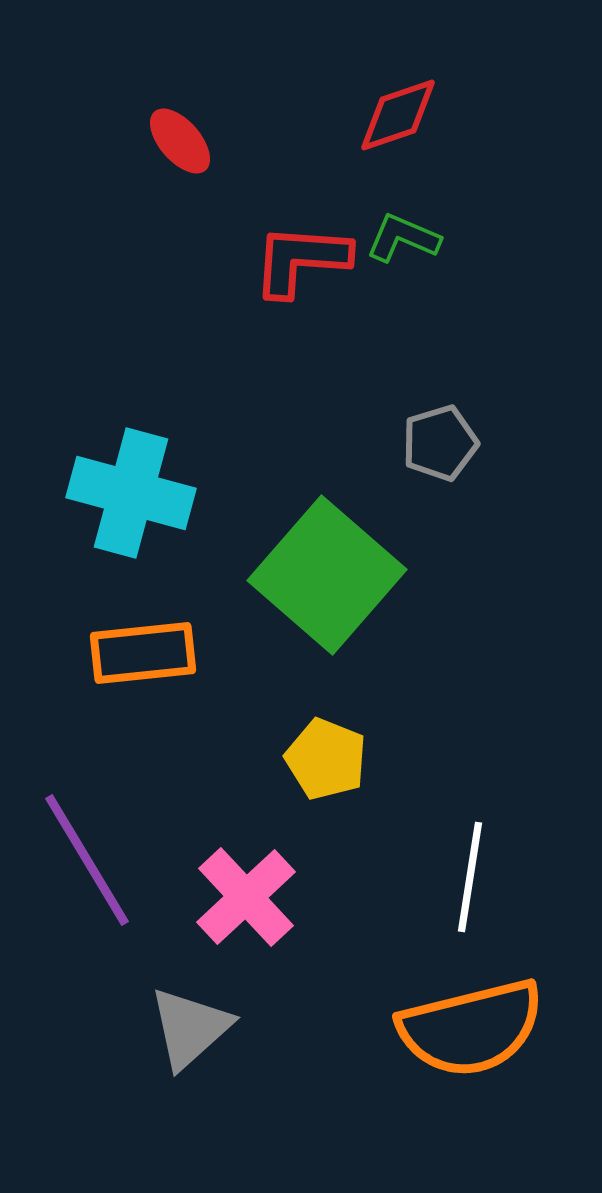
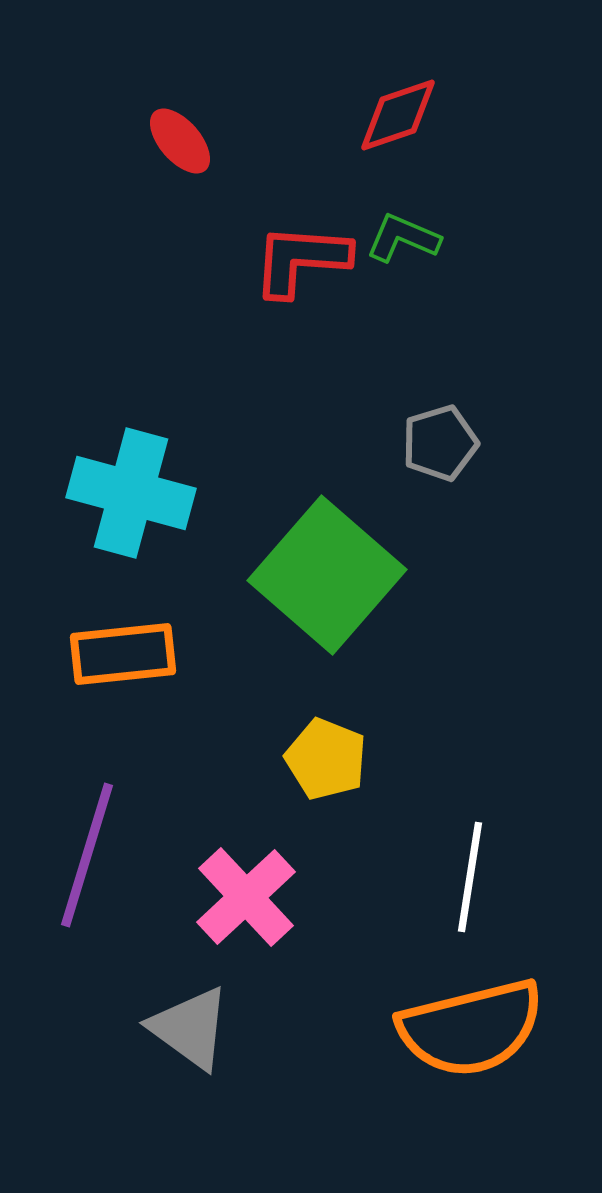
orange rectangle: moved 20 px left, 1 px down
purple line: moved 5 px up; rotated 48 degrees clockwise
gray triangle: rotated 42 degrees counterclockwise
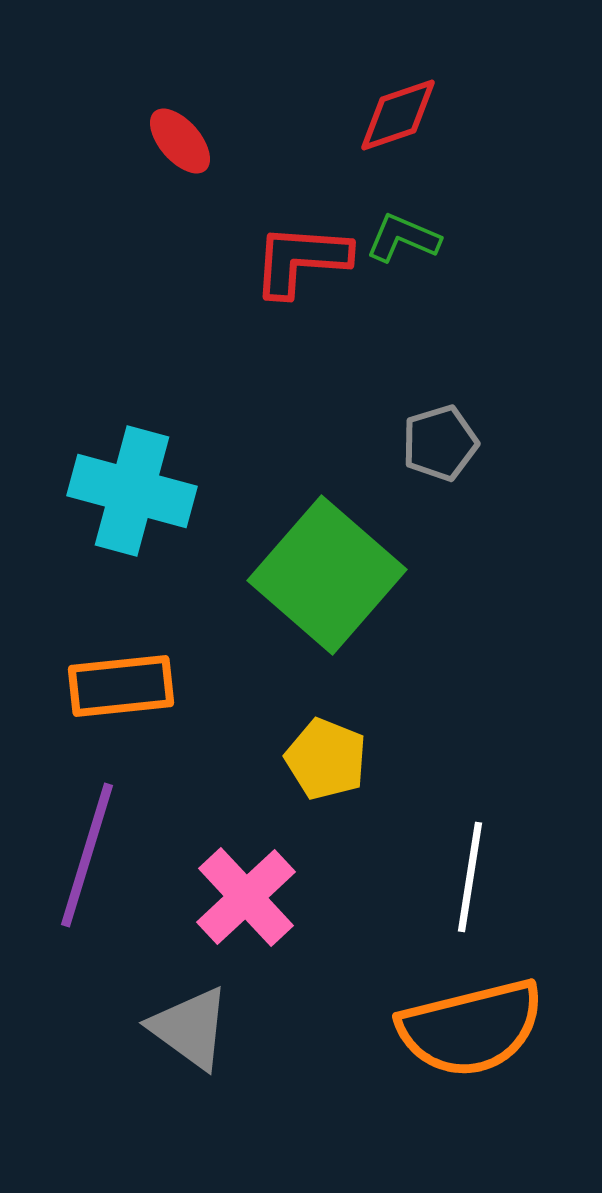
cyan cross: moved 1 px right, 2 px up
orange rectangle: moved 2 px left, 32 px down
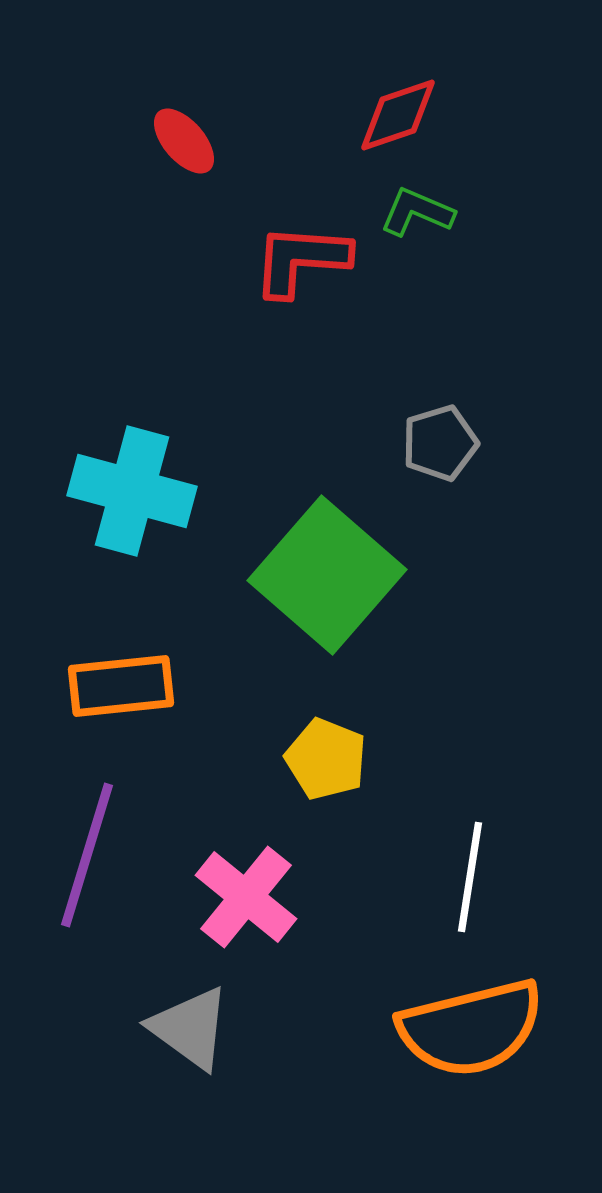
red ellipse: moved 4 px right
green L-shape: moved 14 px right, 26 px up
pink cross: rotated 8 degrees counterclockwise
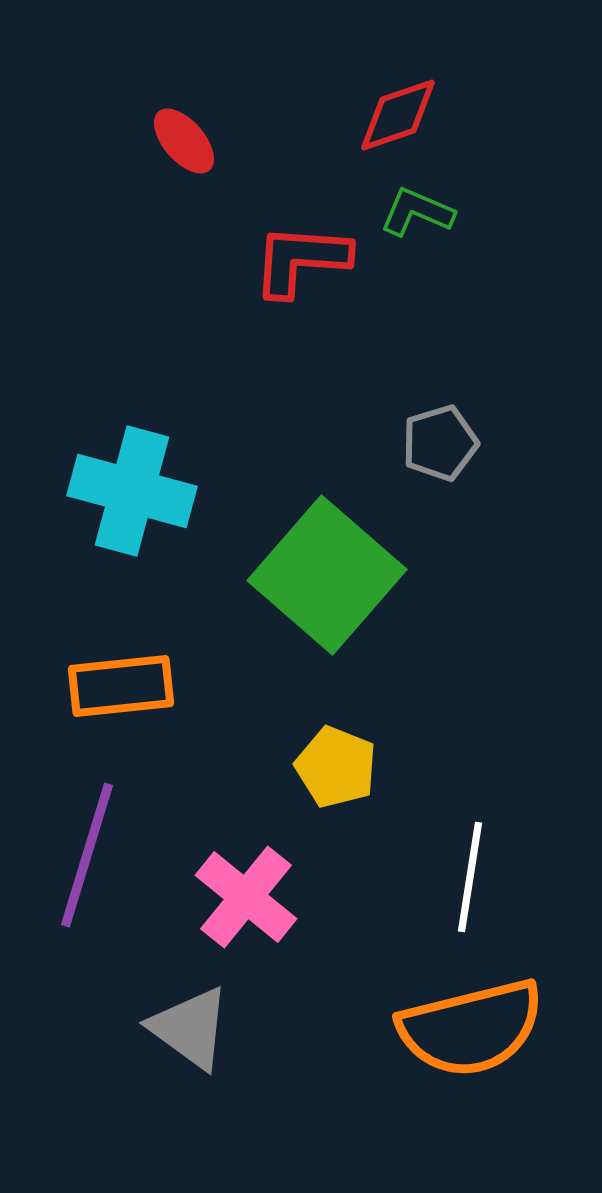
yellow pentagon: moved 10 px right, 8 px down
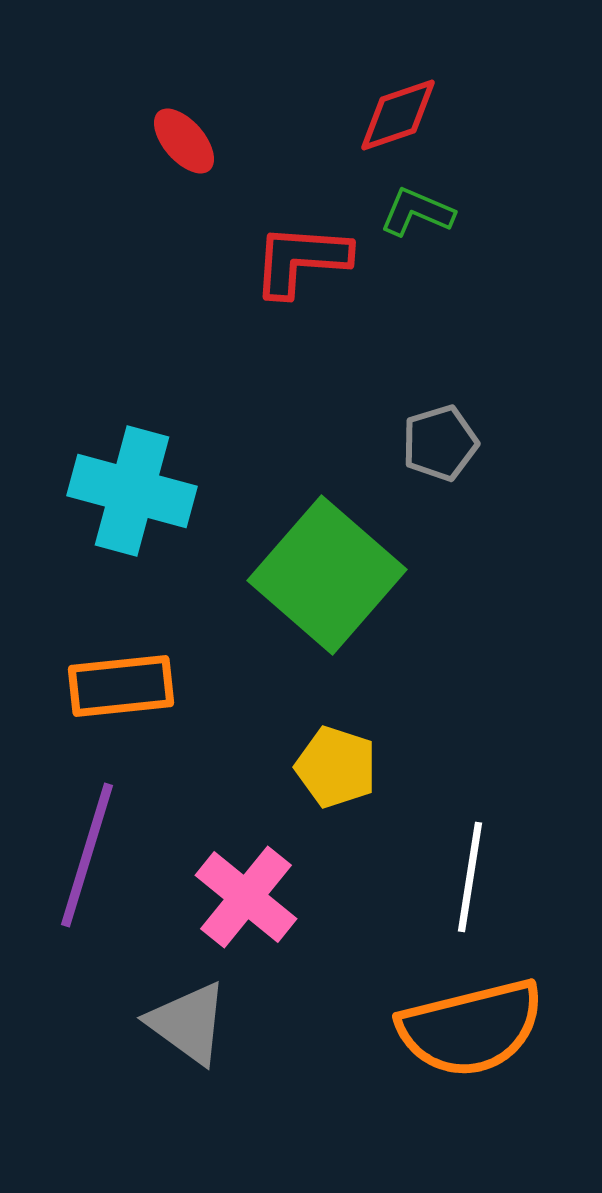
yellow pentagon: rotated 4 degrees counterclockwise
gray triangle: moved 2 px left, 5 px up
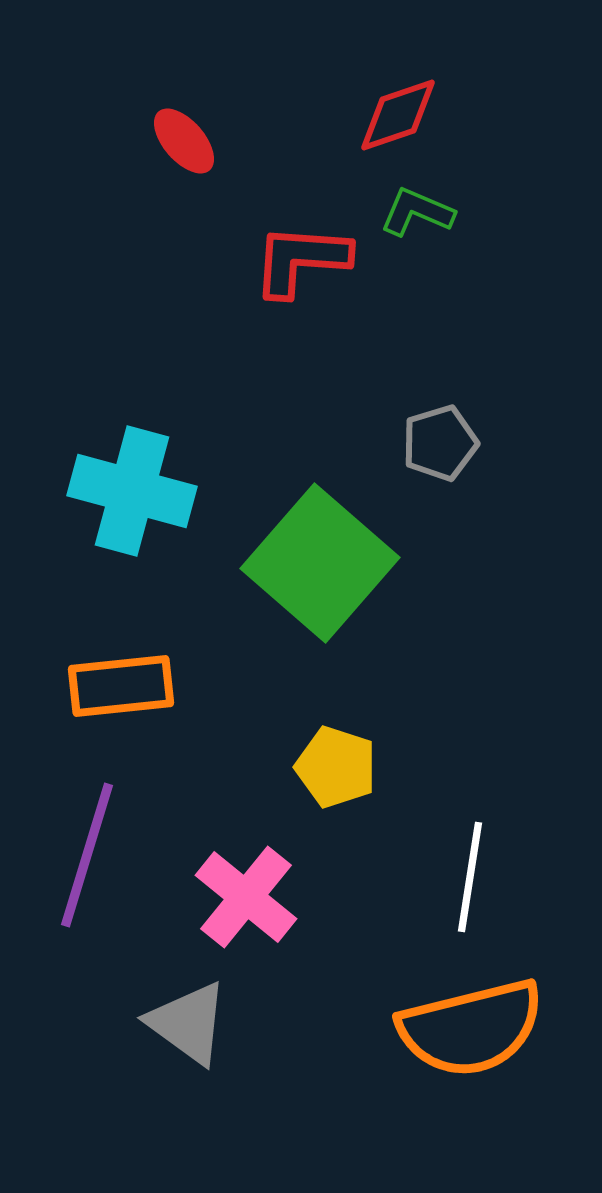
green square: moved 7 px left, 12 px up
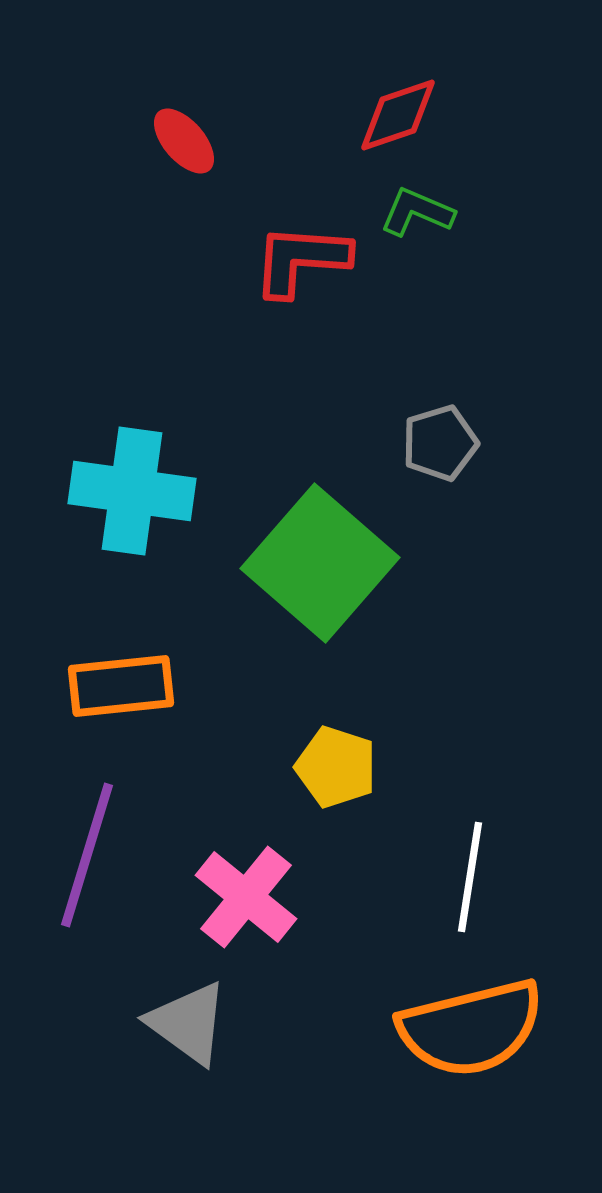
cyan cross: rotated 7 degrees counterclockwise
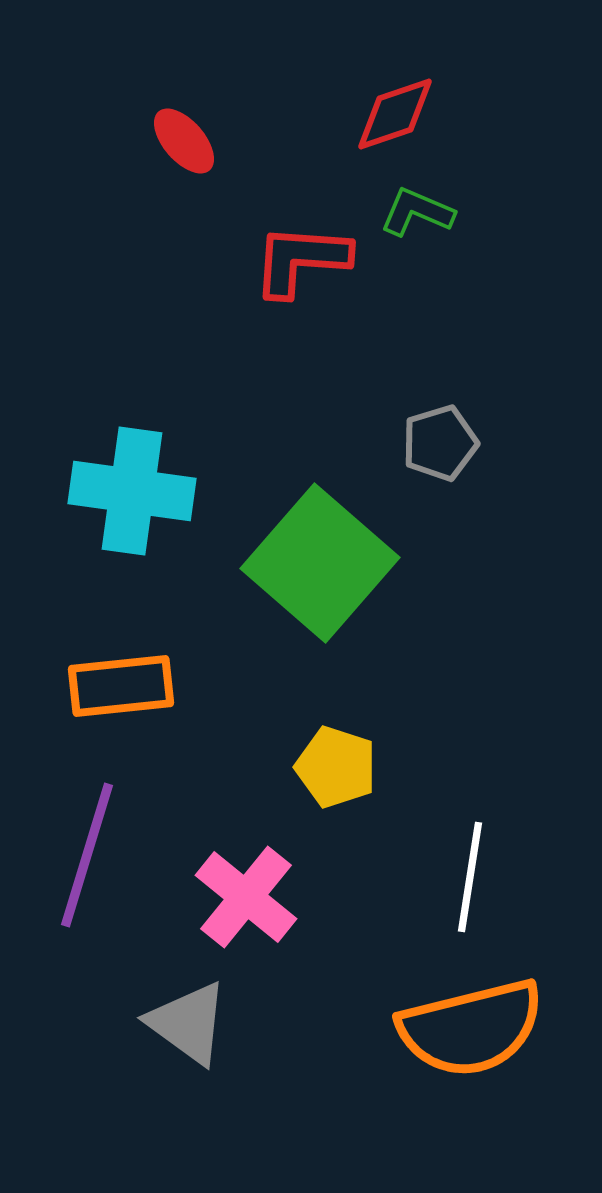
red diamond: moved 3 px left, 1 px up
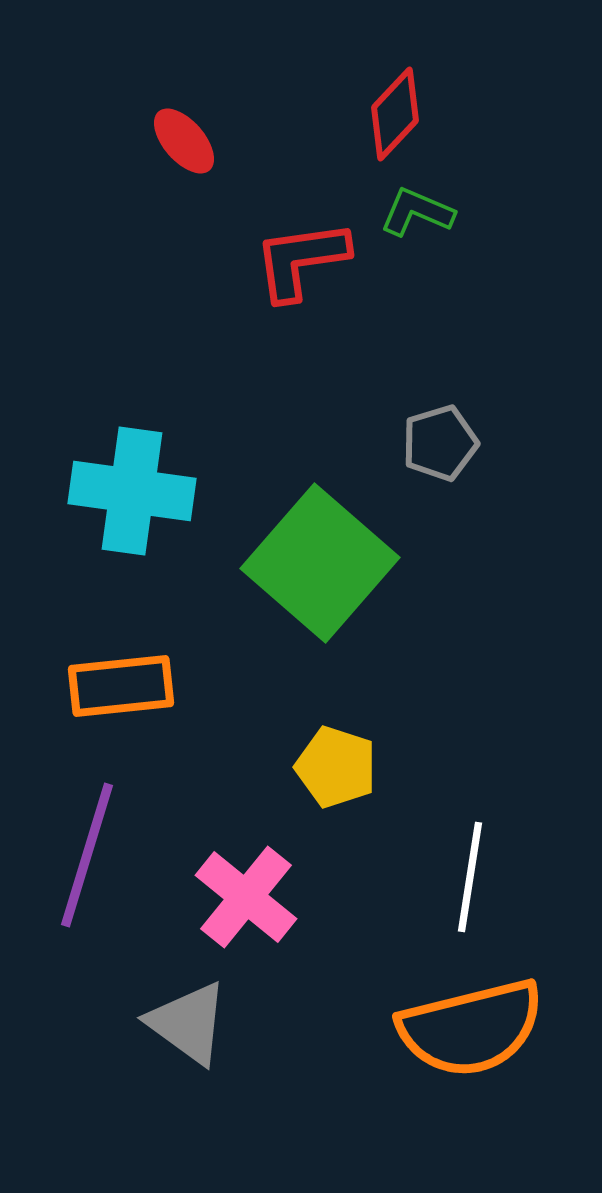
red diamond: rotated 28 degrees counterclockwise
red L-shape: rotated 12 degrees counterclockwise
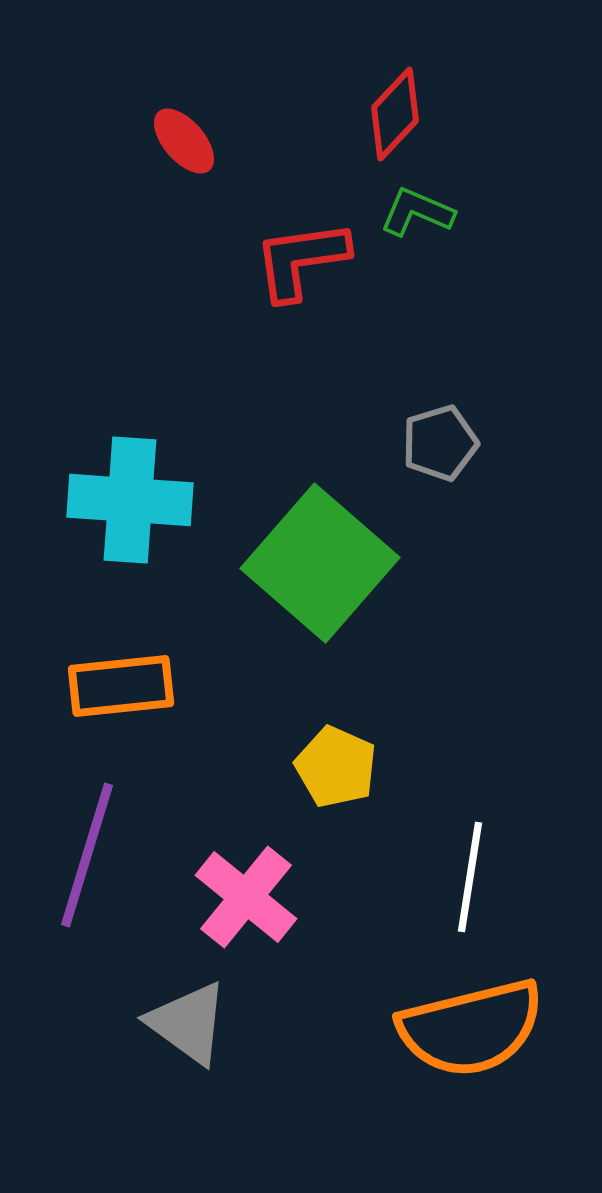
cyan cross: moved 2 px left, 9 px down; rotated 4 degrees counterclockwise
yellow pentagon: rotated 6 degrees clockwise
